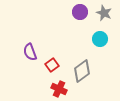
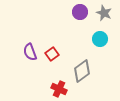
red square: moved 11 px up
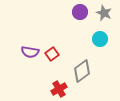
purple semicircle: rotated 60 degrees counterclockwise
red cross: rotated 35 degrees clockwise
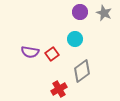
cyan circle: moved 25 px left
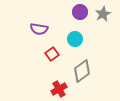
gray star: moved 1 px left, 1 px down; rotated 21 degrees clockwise
purple semicircle: moved 9 px right, 23 px up
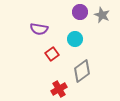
gray star: moved 1 px left, 1 px down; rotated 21 degrees counterclockwise
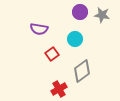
gray star: rotated 14 degrees counterclockwise
